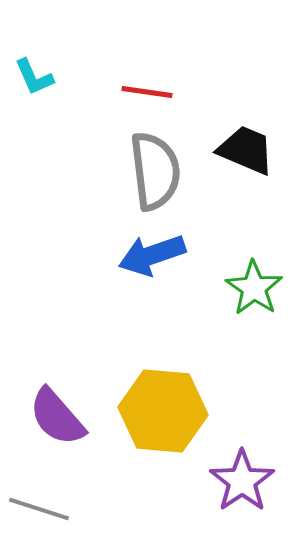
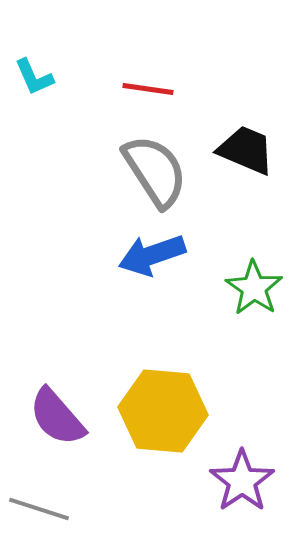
red line: moved 1 px right, 3 px up
gray semicircle: rotated 26 degrees counterclockwise
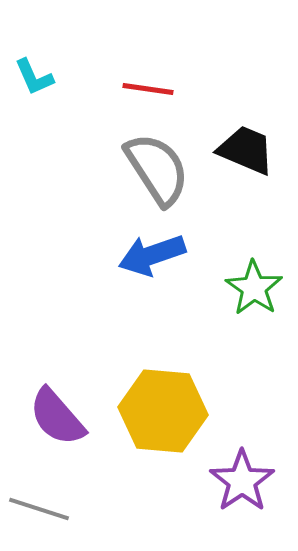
gray semicircle: moved 2 px right, 2 px up
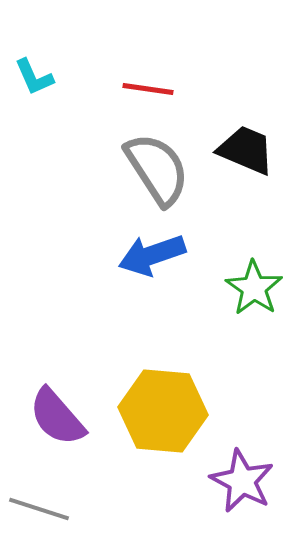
purple star: rotated 10 degrees counterclockwise
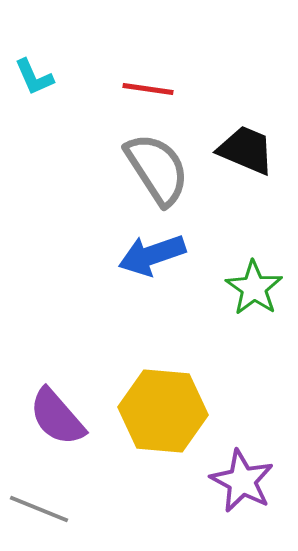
gray line: rotated 4 degrees clockwise
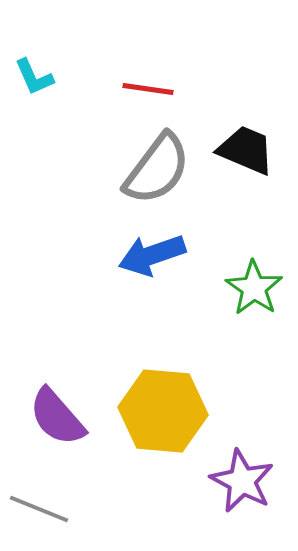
gray semicircle: rotated 70 degrees clockwise
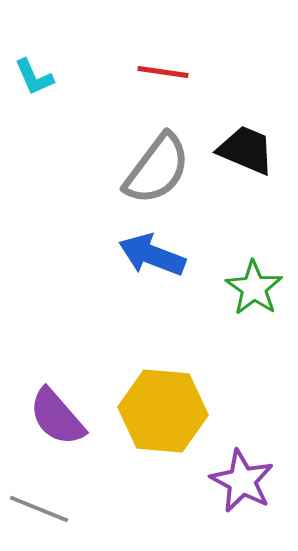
red line: moved 15 px right, 17 px up
blue arrow: rotated 40 degrees clockwise
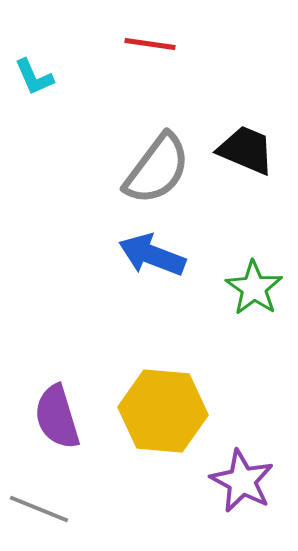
red line: moved 13 px left, 28 px up
purple semicircle: rotated 24 degrees clockwise
